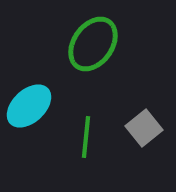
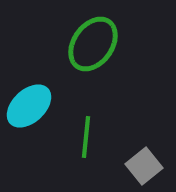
gray square: moved 38 px down
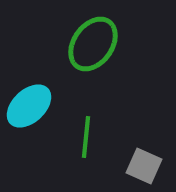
gray square: rotated 27 degrees counterclockwise
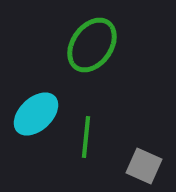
green ellipse: moved 1 px left, 1 px down
cyan ellipse: moved 7 px right, 8 px down
